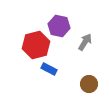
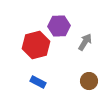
purple hexagon: rotated 15 degrees counterclockwise
blue rectangle: moved 11 px left, 13 px down
brown circle: moved 3 px up
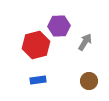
blue rectangle: moved 2 px up; rotated 35 degrees counterclockwise
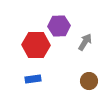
red hexagon: rotated 16 degrees clockwise
blue rectangle: moved 5 px left, 1 px up
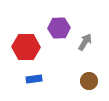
purple hexagon: moved 2 px down
red hexagon: moved 10 px left, 2 px down
blue rectangle: moved 1 px right
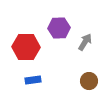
blue rectangle: moved 1 px left, 1 px down
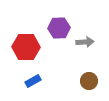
gray arrow: rotated 54 degrees clockwise
blue rectangle: moved 1 px down; rotated 21 degrees counterclockwise
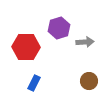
purple hexagon: rotated 15 degrees counterclockwise
blue rectangle: moved 1 px right, 2 px down; rotated 35 degrees counterclockwise
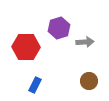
blue rectangle: moved 1 px right, 2 px down
